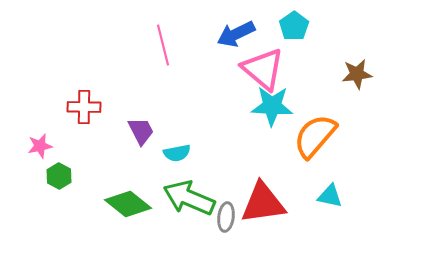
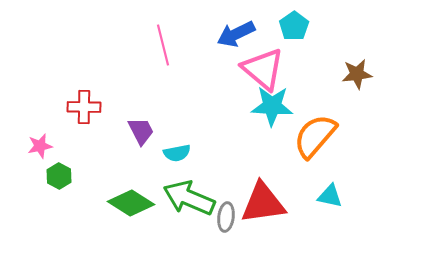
green diamond: moved 3 px right, 1 px up; rotated 6 degrees counterclockwise
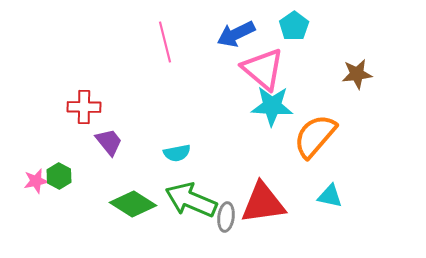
pink line: moved 2 px right, 3 px up
purple trapezoid: moved 32 px left, 11 px down; rotated 12 degrees counterclockwise
pink star: moved 4 px left, 35 px down
green arrow: moved 2 px right, 2 px down
green diamond: moved 2 px right, 1 px down
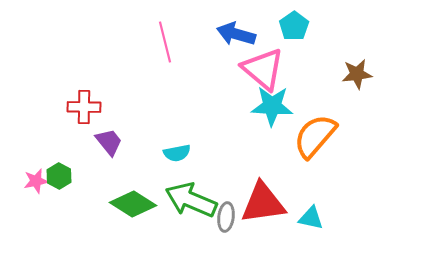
blue arrow: rotated 42 degrees clockwise
cyan triangle: moved 19 px left, 22 px down
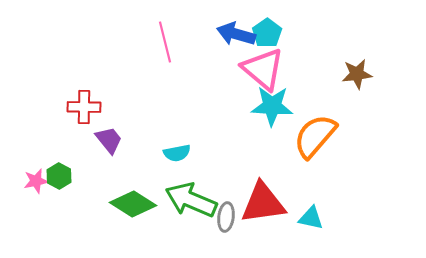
cyan pentagon: moved 27 px left, 7 px down
purple trapezoid: moved 2 px up
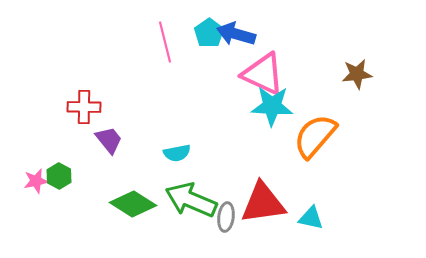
cyan pentagon: moved 58 px left
pink triangle: moved 5 px down; rotated 15 degrees counterclockwise
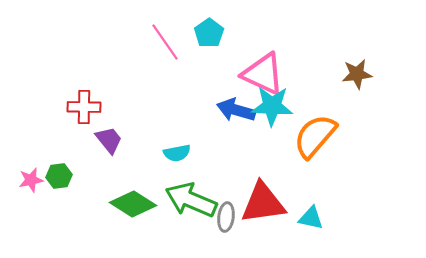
blue arrow: moved 76 px down
pink line: rotated 21 degrees counterclockwise
green hexagon: rotated 25 degrees clockwise
pink star: moved 5 px left, 1 px up
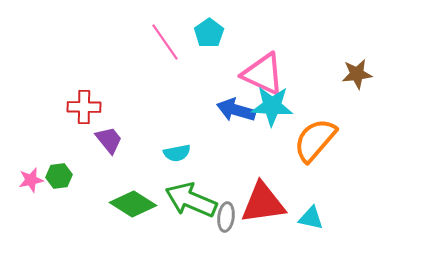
orange semicircle: moved 4 px down
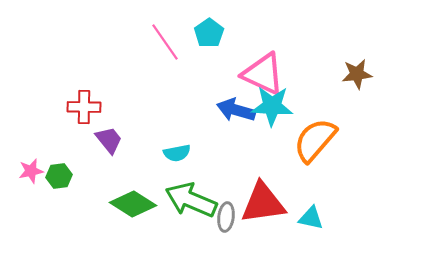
pink star: moved 9 px up
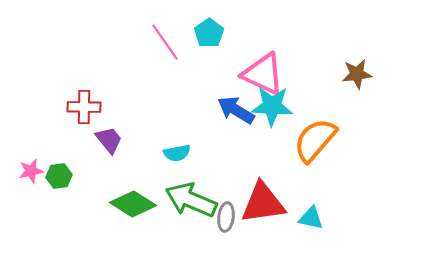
blue arrow: rotated 15 degrees clockwise
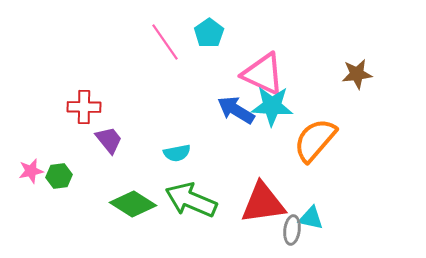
gray ellipse: moved 66 px right, 13 px down
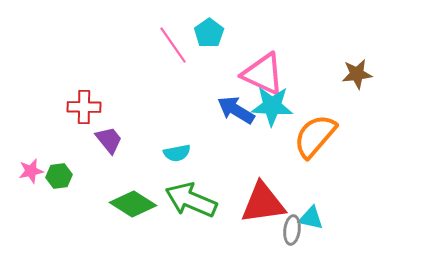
pink line: moved 8 px right, 3 px down
orange semicircle: moved 4 px up
